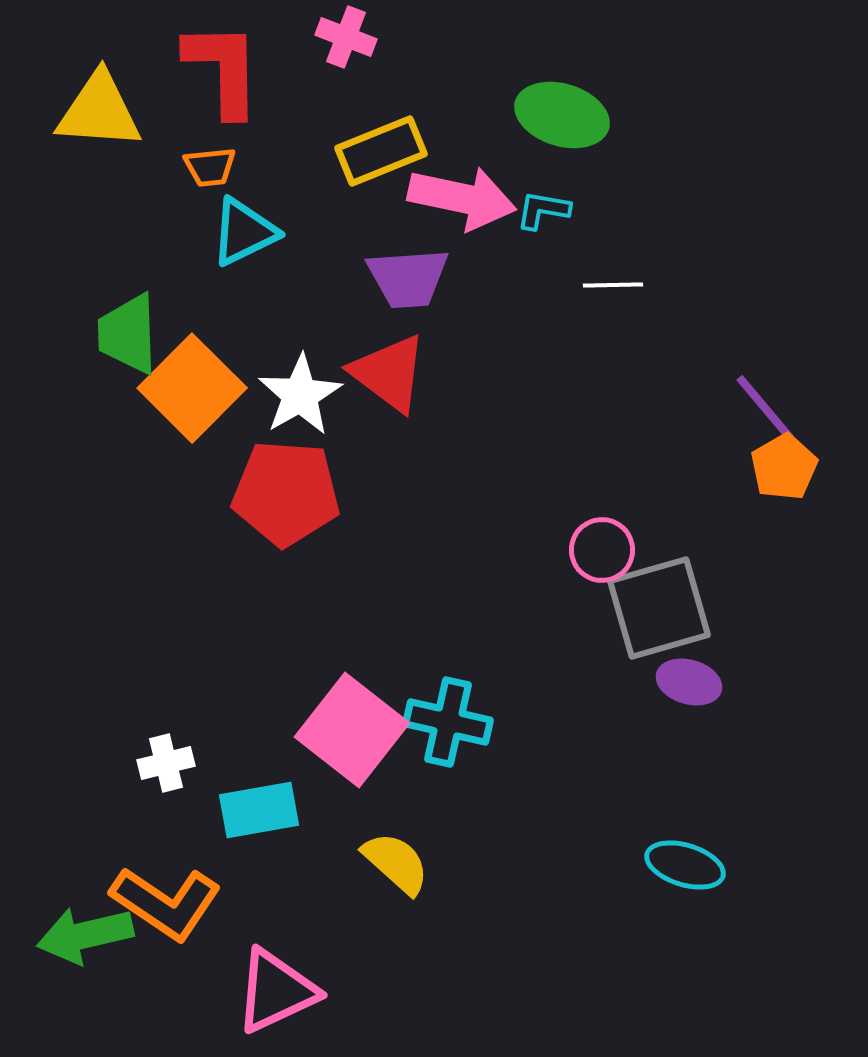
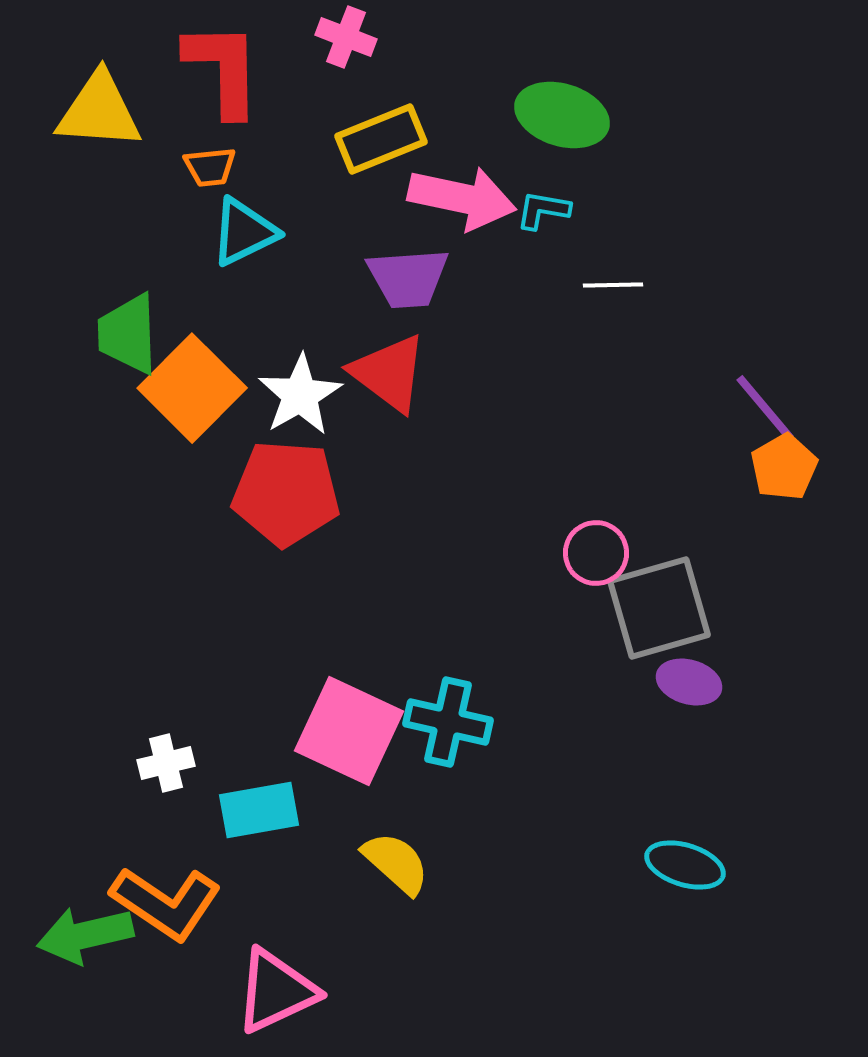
yellow rectangle: moved 12 px up
pink circle: moved 6 px left, 3 px down
pink square: moved 3 px left, 1 px down; rotated 13 degrees counterclockwise
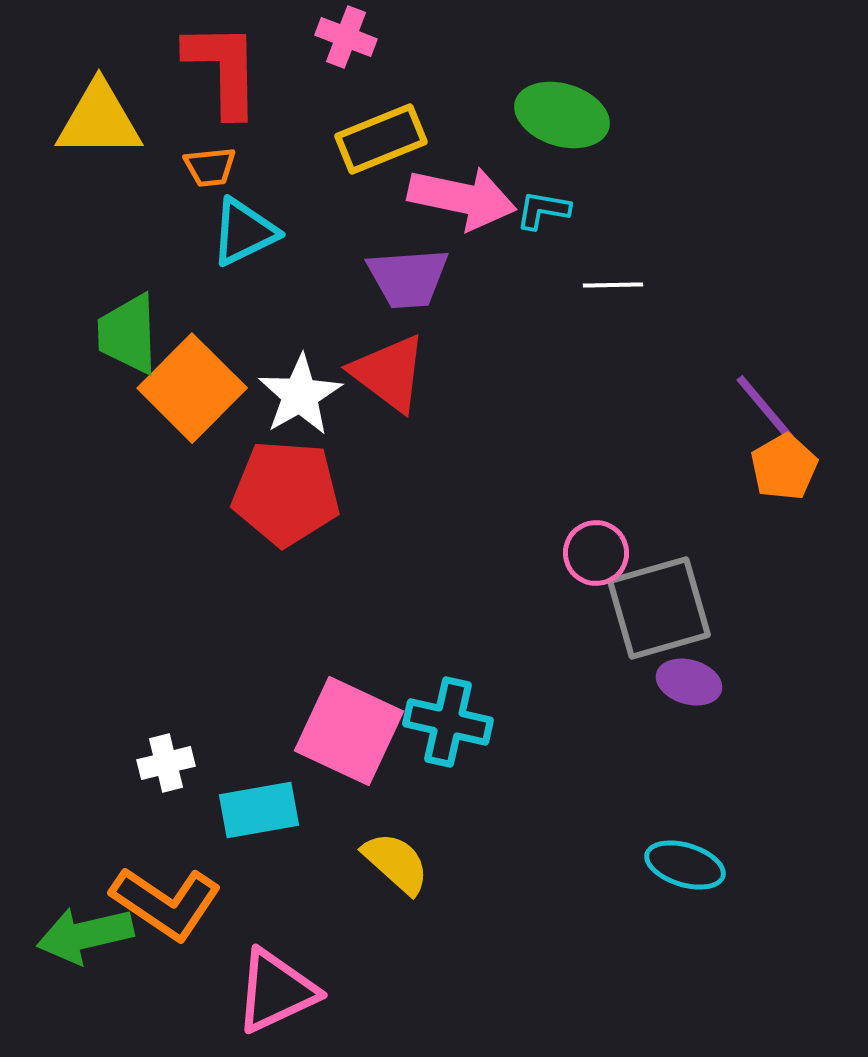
yellow triangle: moved 9 px down; rotated 4 degrees counterclockwise
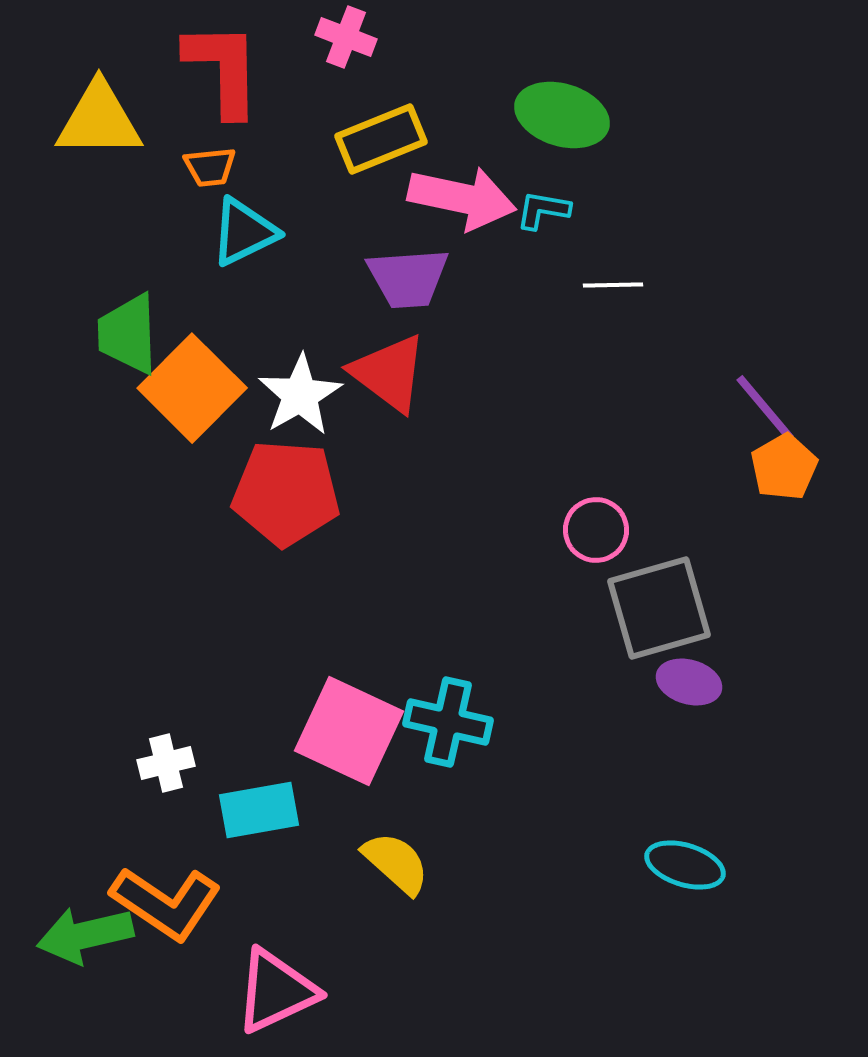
pink circle: moved 23 px up
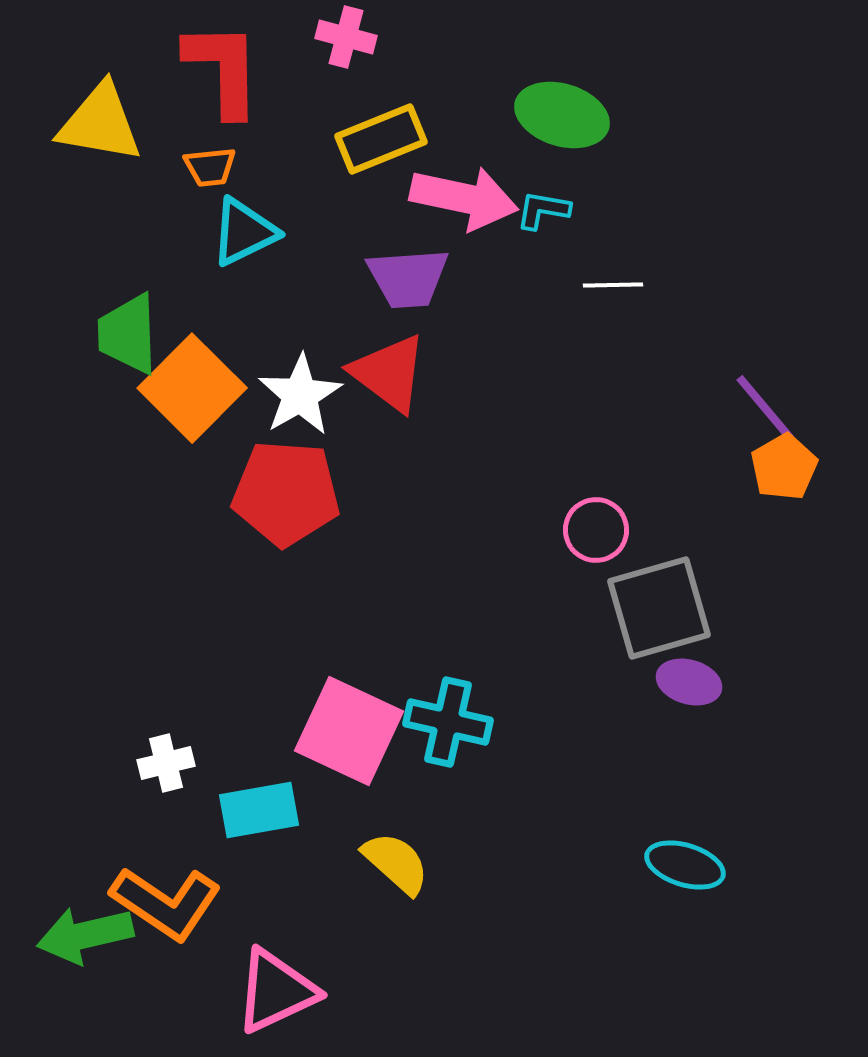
pink cross: rotated 6 degrees counterclockwise
yellow triangle: moved 1 px right, 3 px down; rotated 10 degrees clockwise
pink arrow: moved 2 px right
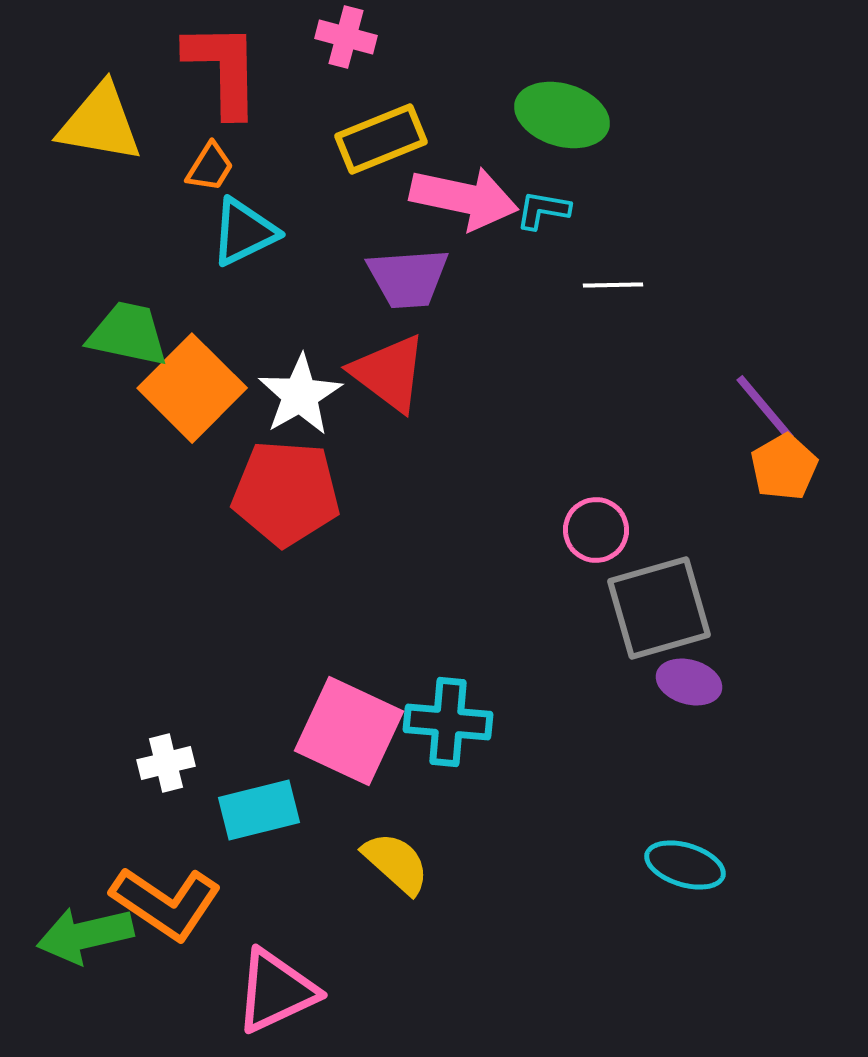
orange trapezoid: rotated 52 degrees counterclockwise
green trapezoid: rotated 104 degrees clockwise
cyan cross: rotated 8 degrees counterclockwise
cyan rectangle: rotated 4 degrees counterclockwise
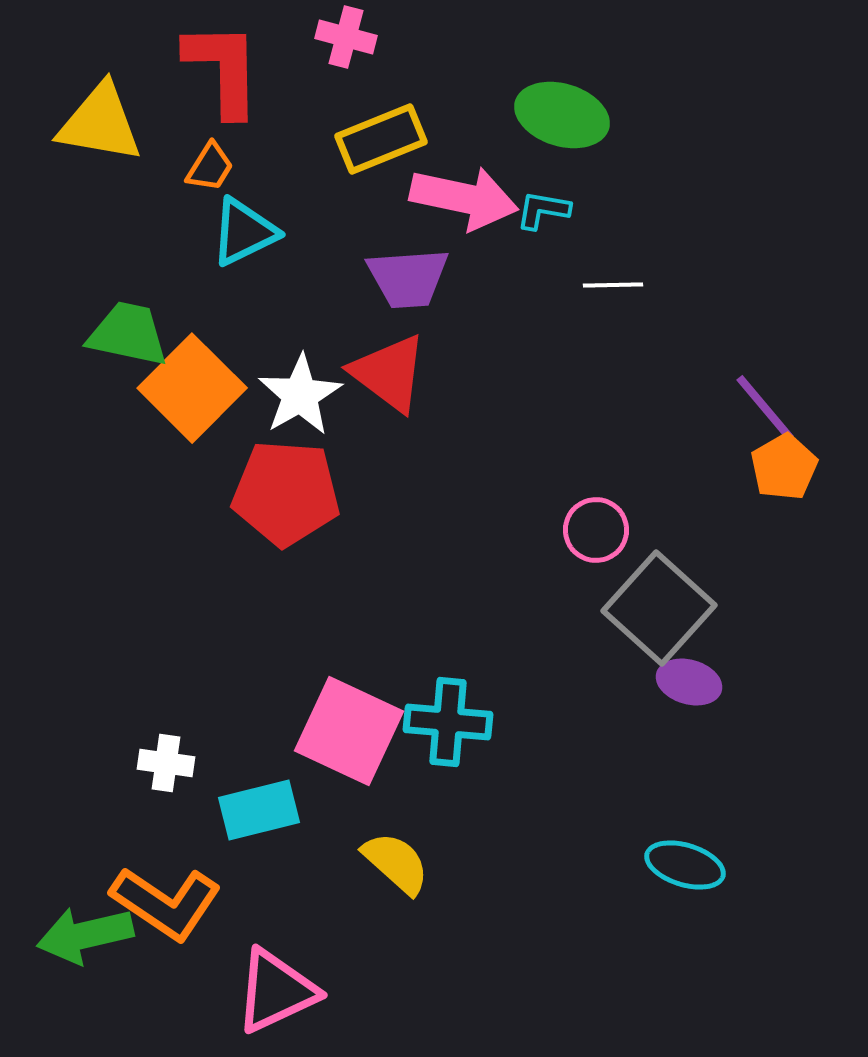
gray square: rotated 32 degrees counterclockwise
white cross: rotated 22 degrees clockwise
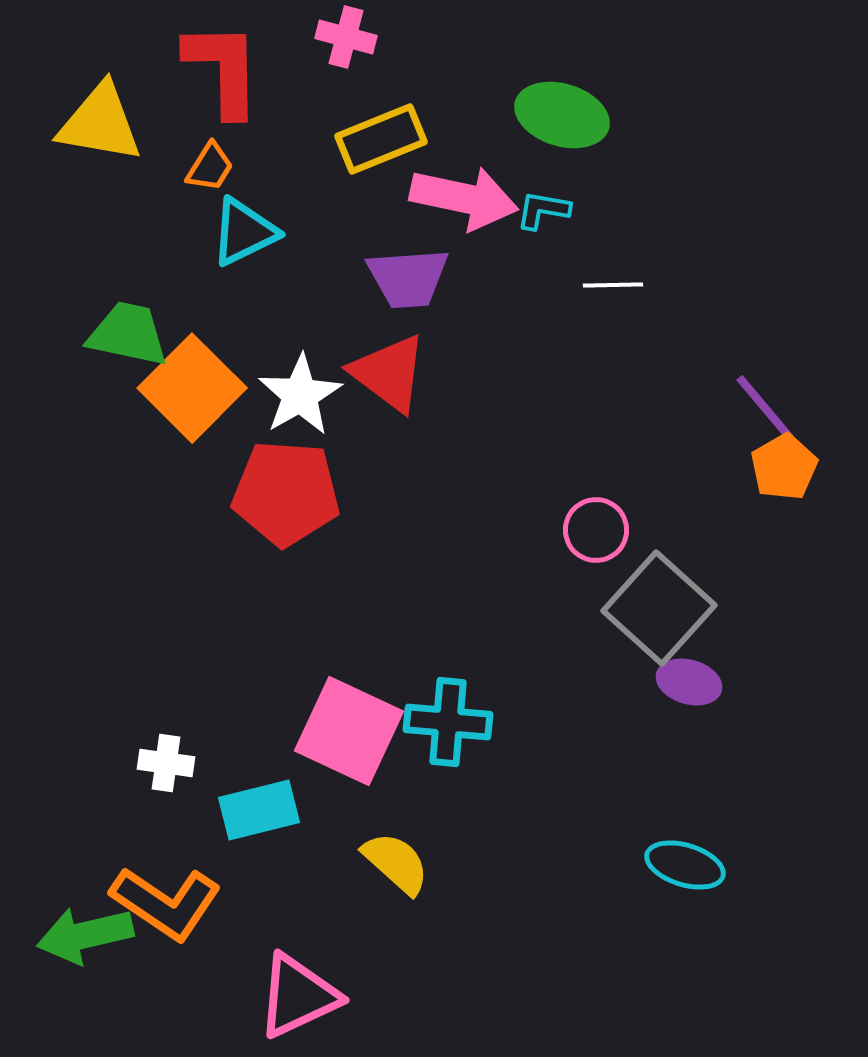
pink triangle: moved 22 px right, 5 px down
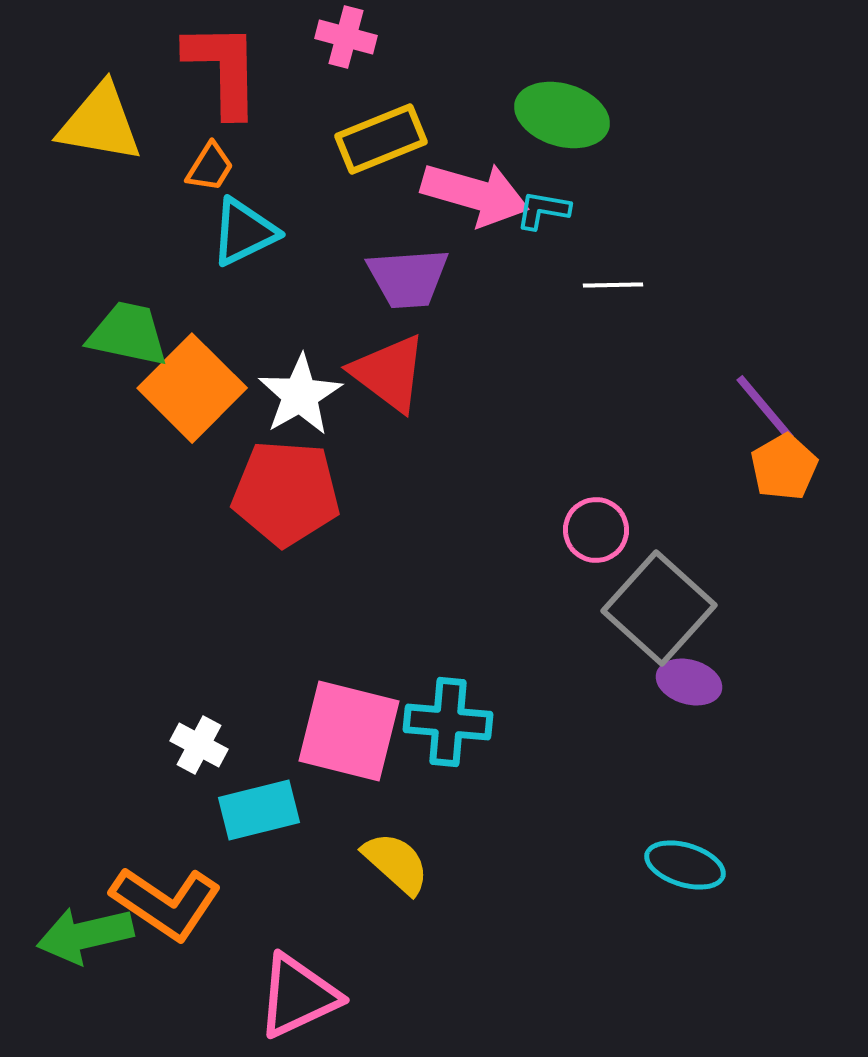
pink arrow: moved 11 px right, 4 px up; rotated 4 degrees clockwise
pink square: rotated 11 degrees counterclockwise
white cross: moved 33 px right, 18 px up; rotated 20 degrees clockwise
